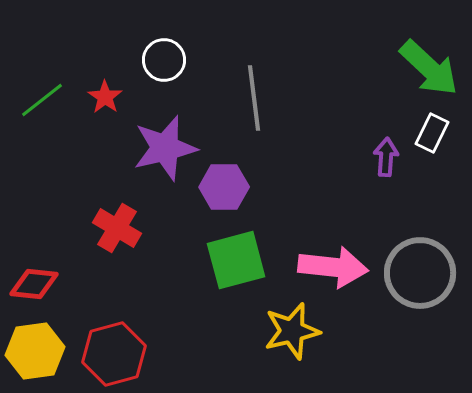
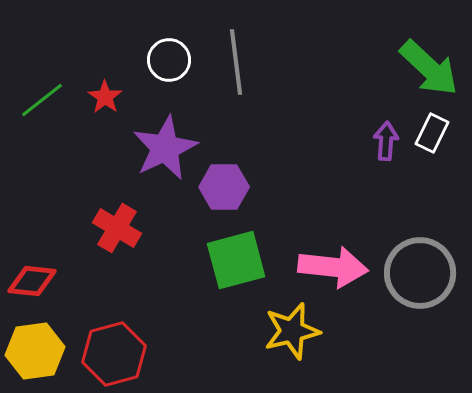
white circle: moved 5 px right
gray line: moved 18 px left, 36 px up
purple star: rotated 12 degrees counterclockwise
purple arrow: moved 16 px up
red diamond: moved 2 px left, 3 px up
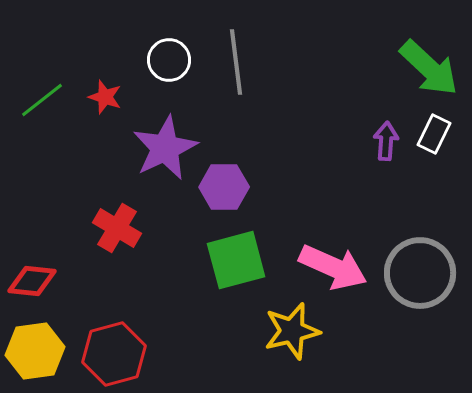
red star: rotated 16 degrees counterclockwise
white rectangle: moved 2 px right, 1 px down
pink arrow: rotated 18 degrees clockwise
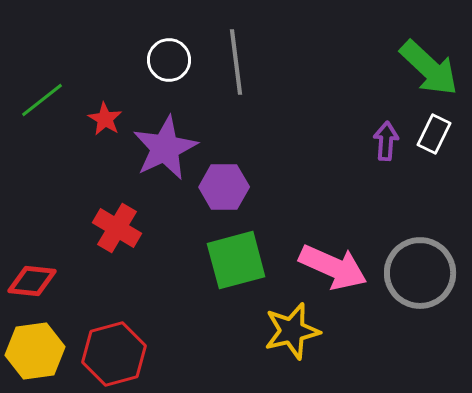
red star: moved 22 px down; rotated 12 degrees clockwise
